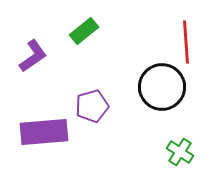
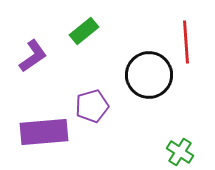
black circle: moved 13 px left, 12 px up
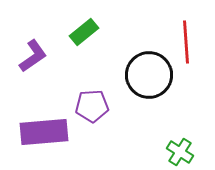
green rectangle: moved 1 px down
purple pentagon: rotated 12 degrees clockwise
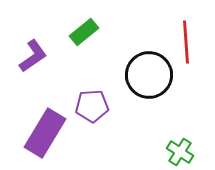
purple rectangle: moved 1 px right, 1 px down; rotated 54 degrees counterclockwise
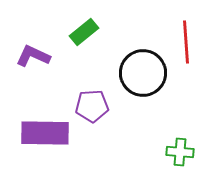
purple L-shape: rotated 120 degrees counterclockwise
black circle: moved 6 px left, 2 px up
purple rectangle: rotated 60 degrees clockwise
green cross: rotated 28 degrees counterclockwise
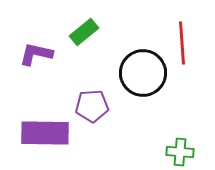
red line: moved 4 px left, 1 px down
purple L-shape: moved 3 px right, 2 px up; rotated 12 degrees counterclockwise
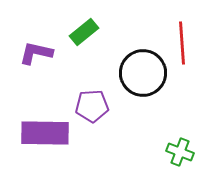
purple L-shape: moved 1 px up
green cross: rotated 16 degrees clockwise
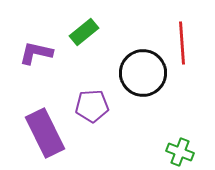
purple rectangle: rotated 63 degrees clockwise
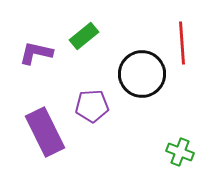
green rectangle: moved 4 px down
black circle: moved 1 px left, 1 px down
purple rectangle: moved 1 px up
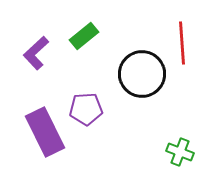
purple L-shape: rotated 56 degrees counterclockwise
purple pentagon: moved 6 px left, 3 px down
